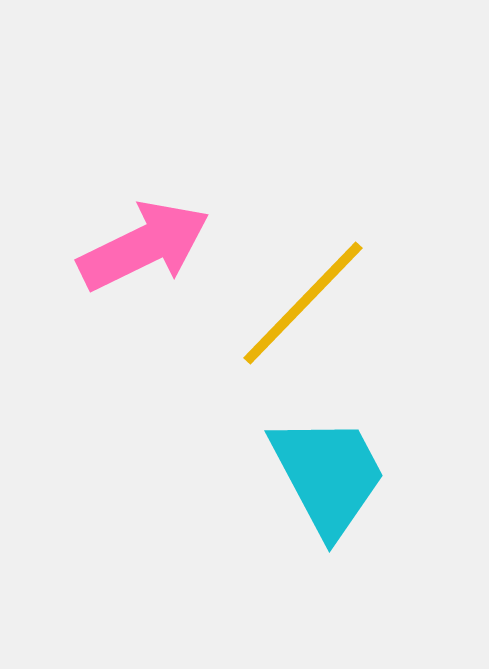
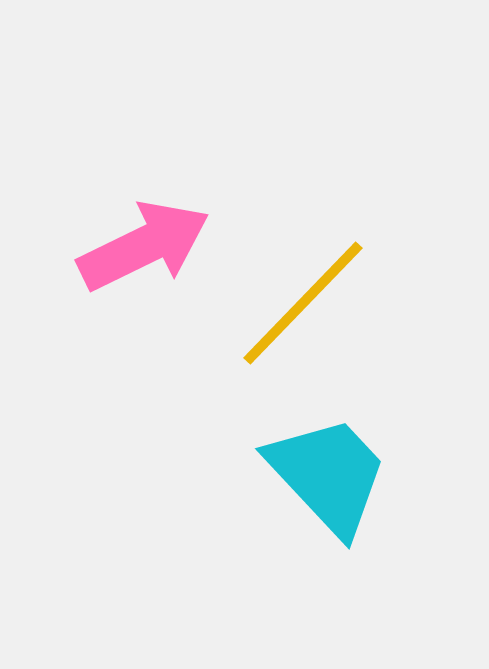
cyan trapezoid: rotated 15 degrees counterclockwise
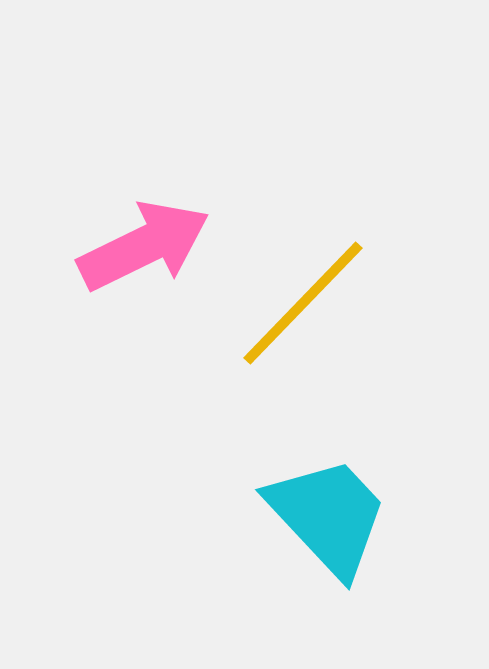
cyan trapezoid: moved 41 px down
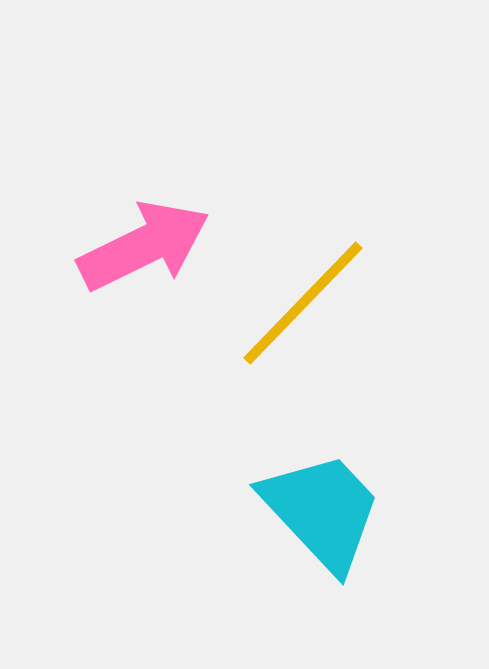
cyan trapezoid: moved 6 px left, 5 px up
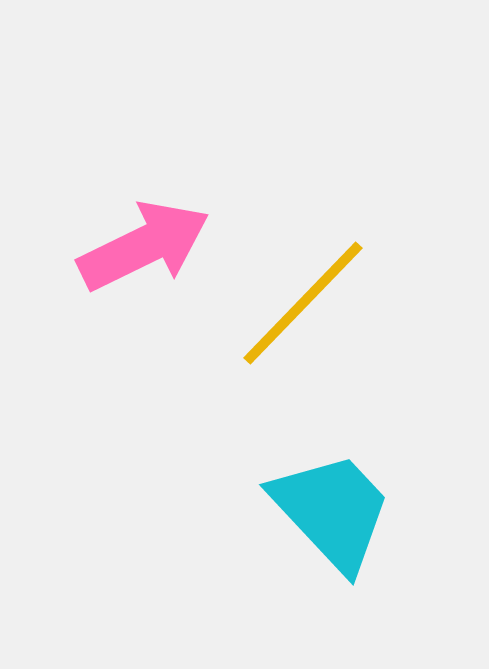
cyan trapezoid: moved 10 px right
